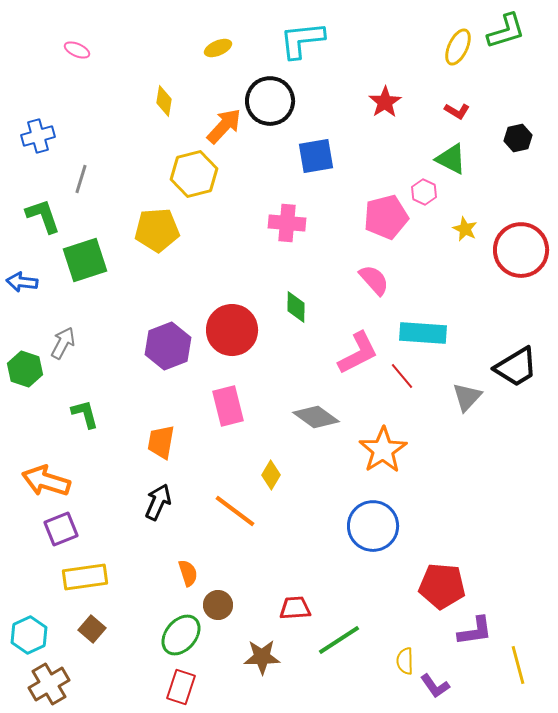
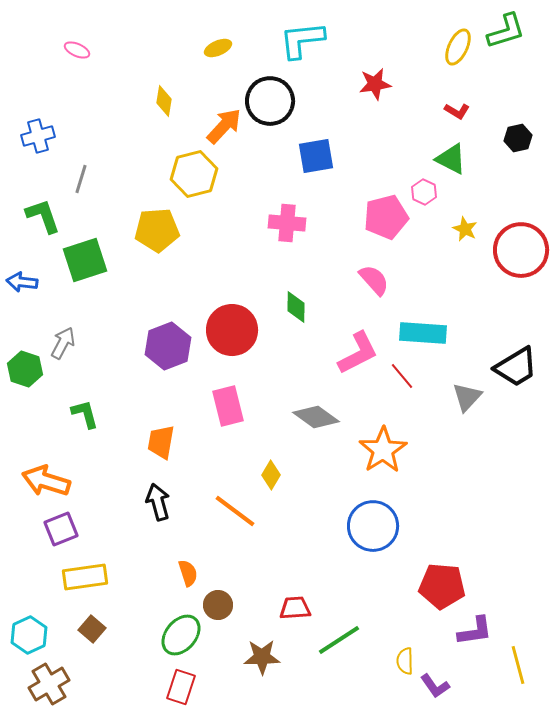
red star at (385, 102): moved 10 px left, 18 px up; rotated 24 degrees clockwise
black arrow at (158, 502): rotated 39 degrees counterclockwise
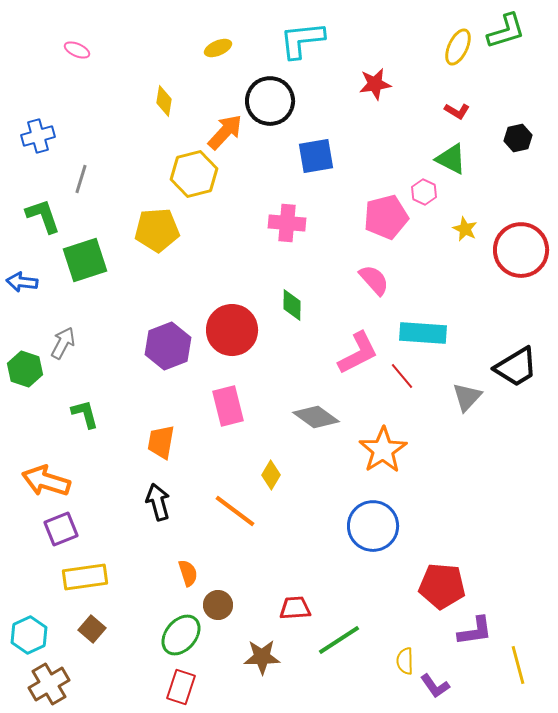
orange arrow at (224, 126): moved 1 px right, 6 px down
green diamond at (296, 307): moved 4 px left, 2 px up
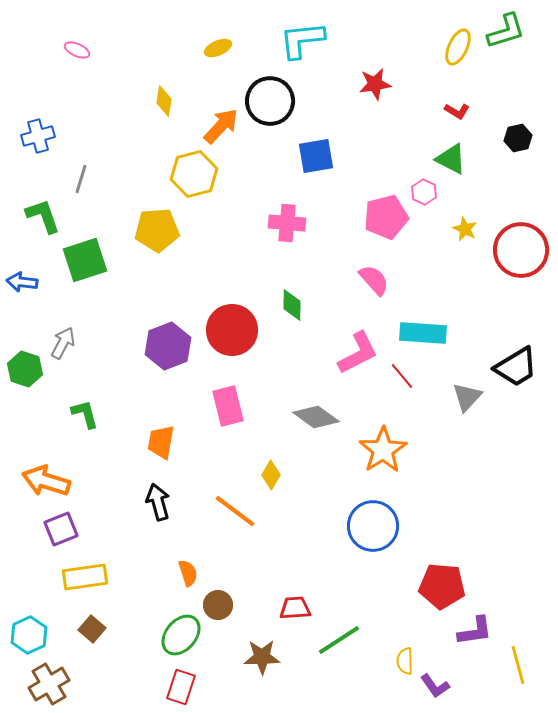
orange arrow at (225, 132): moved 4 px left, 6 px up
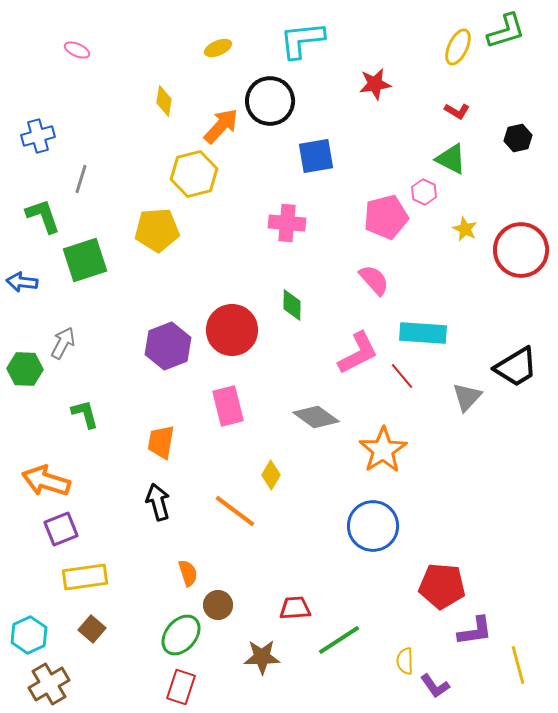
green hexagon at (25, 369): rotated 16 degrees counterclockwise
